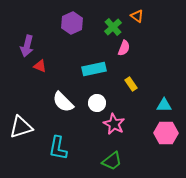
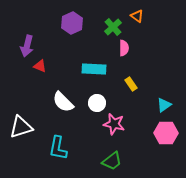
pink semicircle: rotated 21 degrees counterclockwise
cyan rectangle: rotated 15 degrees clockwise
cyan triangle: rotated 35 degrees counterclockwise
pink star: rotated 15 degrees counterclockwise
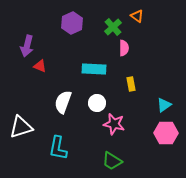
yellow rectangle: rotated 24 degrees clockwise
white semicircle: rotated 65 degrees clockwise
green trapezoid: rotated 70 degrees clockwise
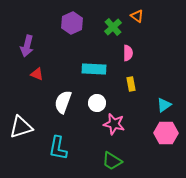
pink semicircle: moved 4 px right, 5 px down
red triangle: moved 3 px left, 8 px down
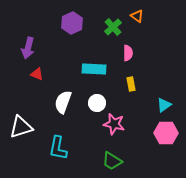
purple arrow: moved 1 px right, 2 px down
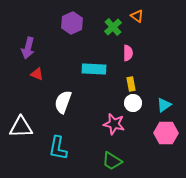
white circle: moved 36 px right
white triangle: rotated 15 degrees clockwise
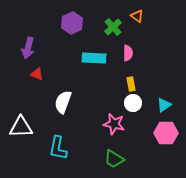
cyan rectangle: moved 11 px up
green trapezoid: moved 2 px right, 2 px up
